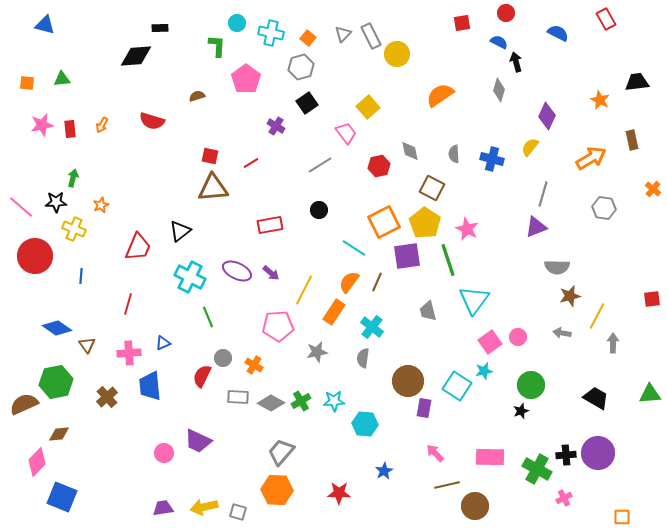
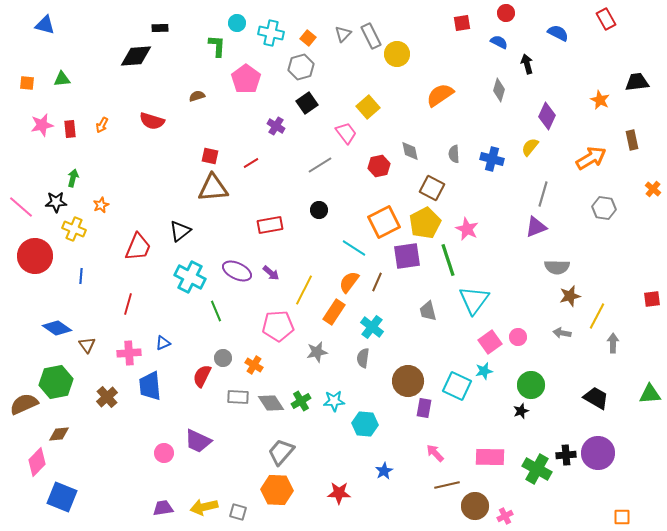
black arrow at (516, 62): moved 11 px right, 2 px down
yellow pentagon at (425, 223): rotated 12 degrees clockwise
green line at (208, 317): moved 8 px right, 6 px up
cyan square at (457, 386): rotated 8 degrees counterclockwise
gray diamond at (271, 403): rotated 28 degrees clockwise
pink cross at (564, 498): moved 59 px left, 18 px down
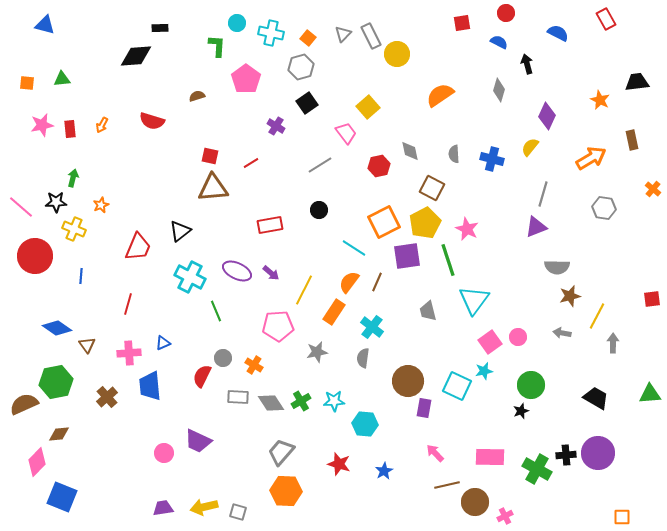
orange hexagon at (277, 490): moved 9 px right, 1 px down
red star at (339, 493): moved 29 px up; rotated 15 degrees clockwise
brown circle at (475, 506): moved 4 px up
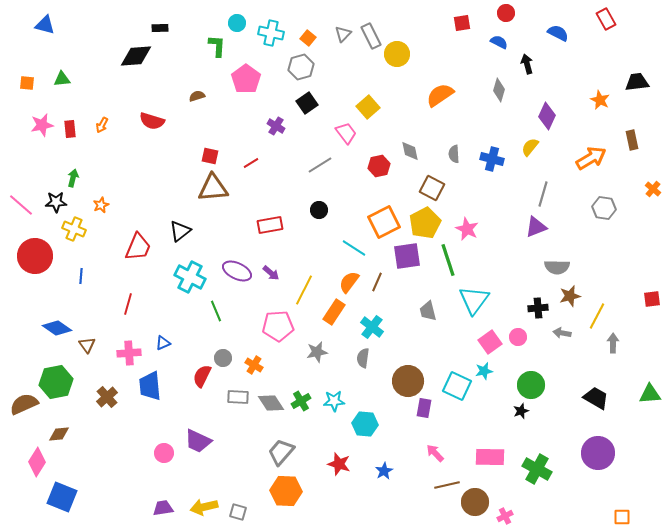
pink line at (21, 207): moved 2 px up
black cross at (566, 455): moved 28 px left, 147 px up
pink diamond at (37, 462): rotated 12 degrees counterclockwise
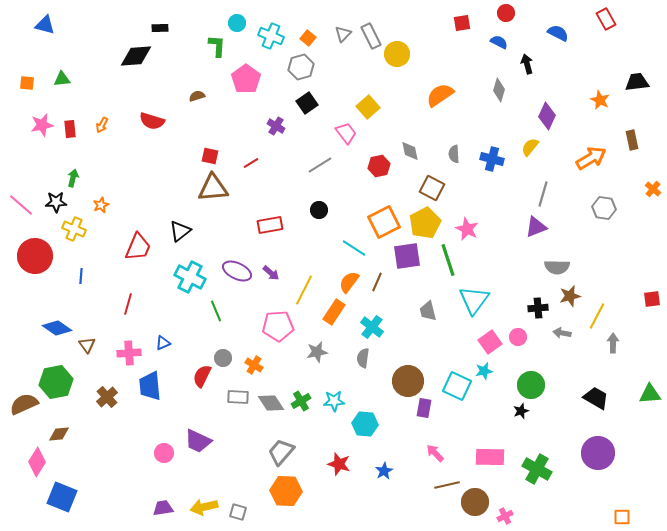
cyan cross at (271, 33): moved 3 px down; rotated 10 degrees clockwise
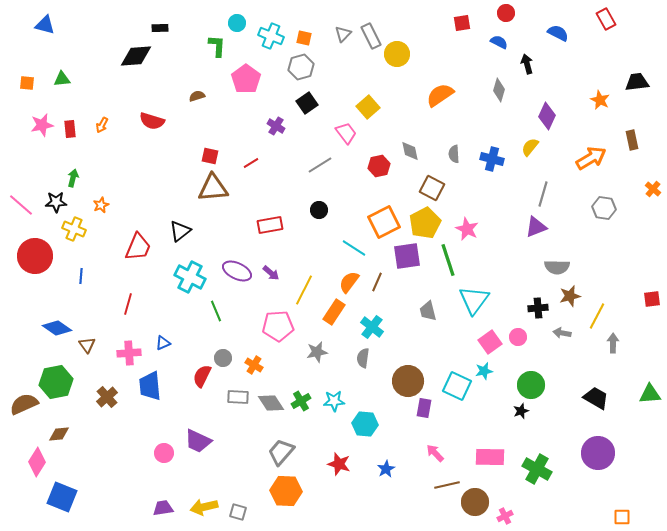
orange square at (308, 38): moved 4 px left; rotated 28 degrees counterclockwise
blue star at (384, 471): moved 2 px right, 2 px up
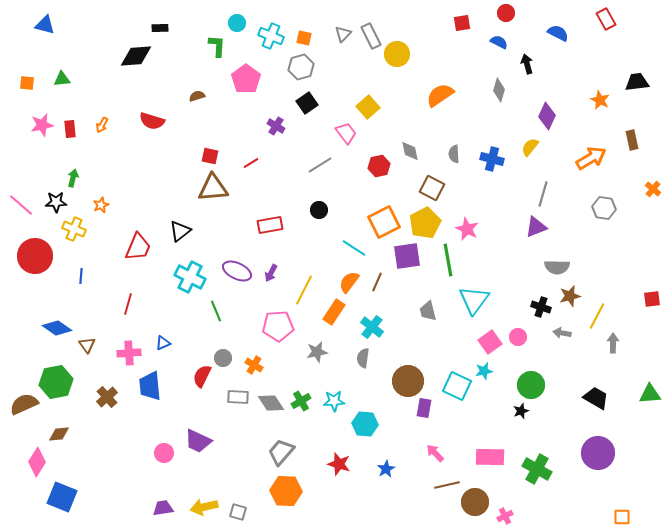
green line at (448, 260): rotated 8 degrees clockwise
purple arrow at (271, 273): rotated 78 degrees clockwise
black cross at (538, 308): moved 3 px right, 1 px up; rotated 24 degrees clockwise
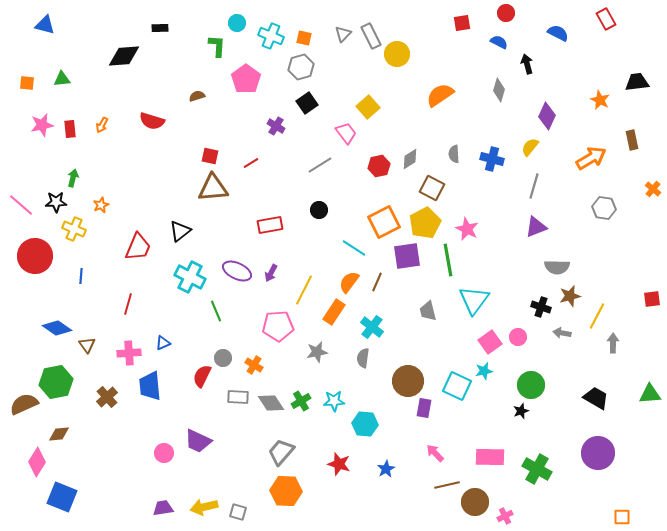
black diamond at (136, 56): moved 12 px left
gray diamond at (410, 151): moved 8 px down; rotated 70 degrees clockwise
gray line at (543, 194): moved 9 px left, 8 px up
